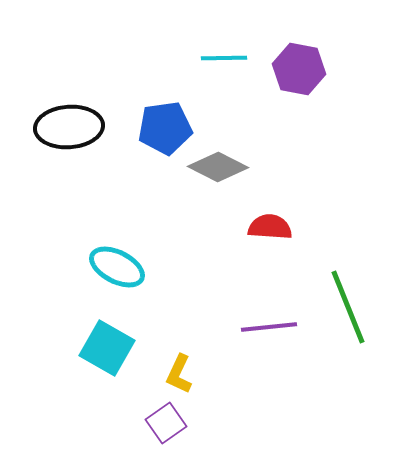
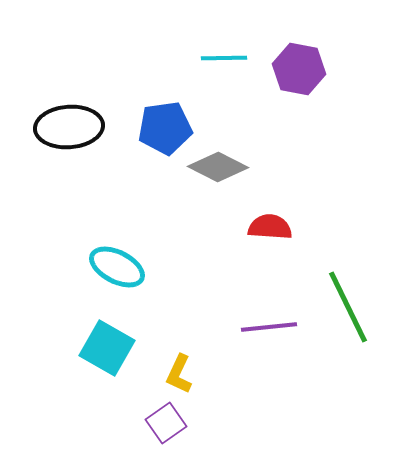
green line: rotated 4 degrees counterclockwise
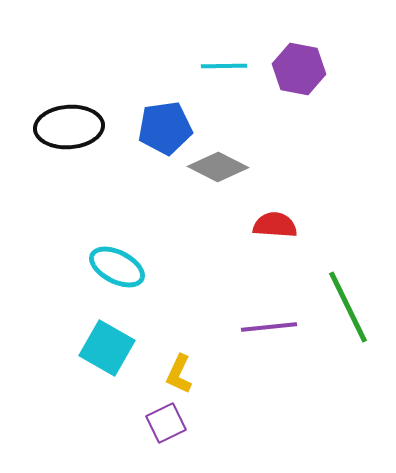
cyan line: moved 8 px down
red semicircle: moved 5 px right, 2 px up
purple square: rotated 9 degrees clockwise
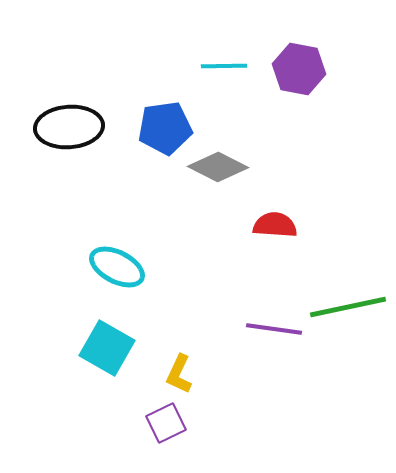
green line: rotated 76 degrees counterclockwise
purple line: moved 5 px right, 2 px down; rotated 14 degrees clockwise
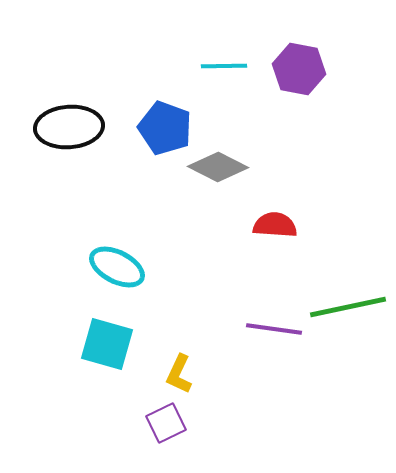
blue pentagon: rotated 28 degrees clockwise
cyan square: moved 4 px up; rotated 14 degrees counterclockwise
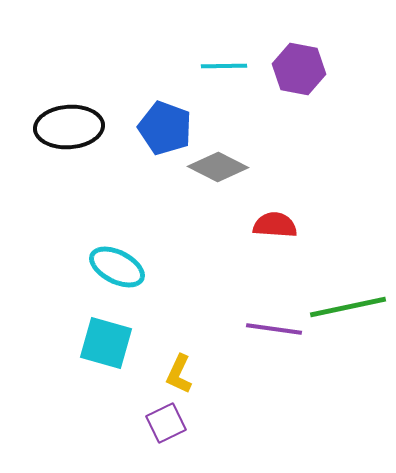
cyan square: moved 1 px left, 1 px up
